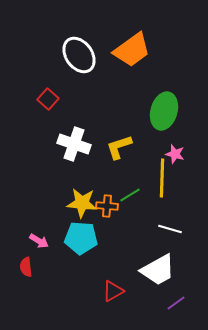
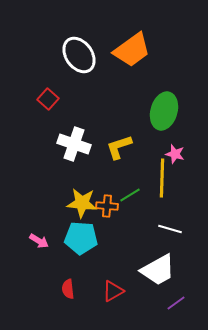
red semicircle: moved 42 px right, 22 px down
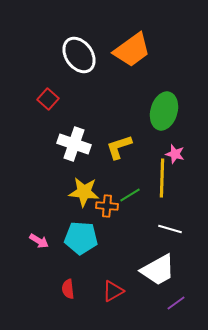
yellow star: moved 2 px right, 11 px up
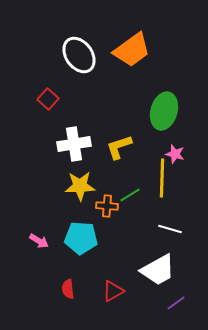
white cross: rotated 28 degrees counterclockwise
yellow star: moved 4 px left, 6 px up; rotated 8 degrees counterclockwise
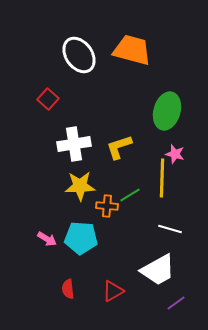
orange trapezoid: rotated 129 degrees counterclockwise
green ellipse: moved 3 px right
pink arrow: moved 8 px right, 2 px up
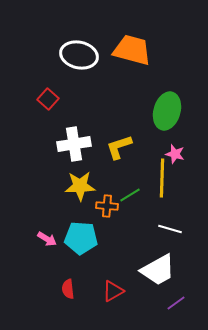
white ellipse: rotated 42 degrees counterclockwise
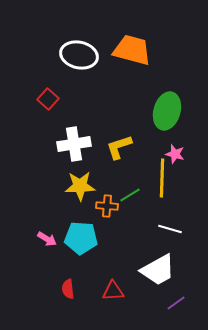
red triangle: rotated 25 degrees clockwise
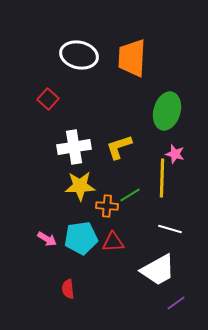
orange trapezoid: moved 8 px down; rotated 102 degrees counterclockwise
white cross: moved 3 px down
cyan pentagon: rotated 12 degrees counterclockwise
red triangle: moved 49 px up
